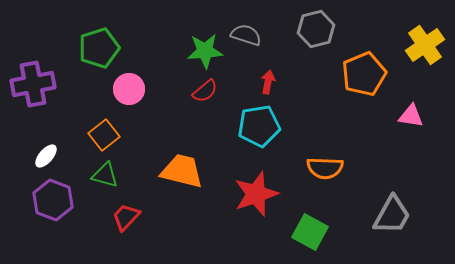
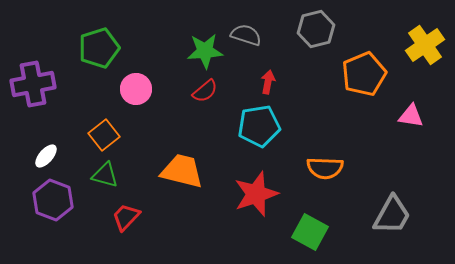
pink circle: moved 7 px right
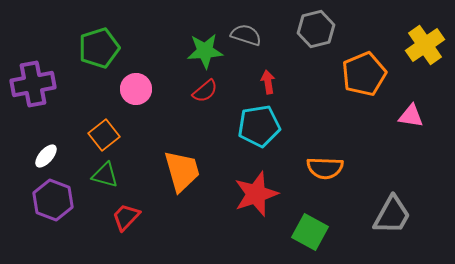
red arrow: rotated 20 degrees counterclockwise
orange trapezoid: rotated 60 degrees clockwise
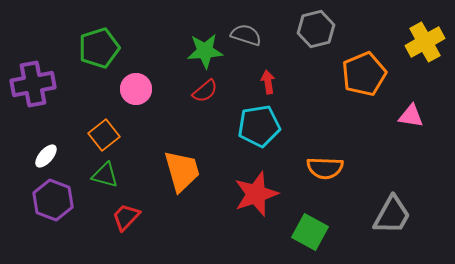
yellow cross: moved 3 px up; rotated 6 degrees clockwise
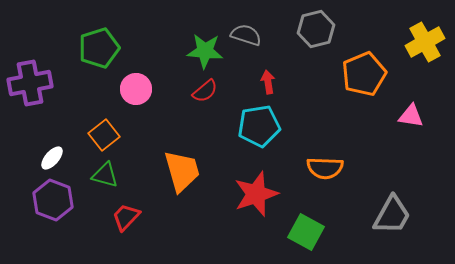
green star: rotated 9 degrees clockwise
purple cross: moved 3 px left, 1 px up
white ellipse: moved 6 px right, 2 px down
green square: moved 4 px left
